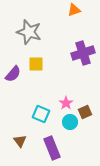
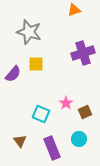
cyan circle: moved 9 px right, 17 px down
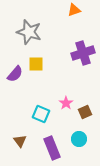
purple semicircle: moved 2 px right
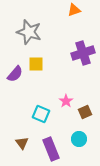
pink star: moved 2 px up
brown triangle: moved 2 px right, 2 px down
purple rectangle: moved 1 px left, 1 px down
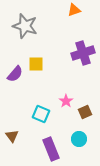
gray star: moved 4 px left, 6 px up
brown triangle: moved 10 px left, 7 px up
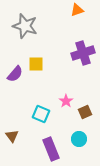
orange triangle: moved 3 px right
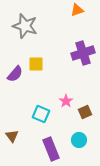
cyan circle: moved 1 px down
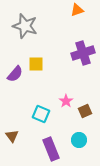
brown square: moved 1 px up
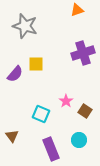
brown square: rotated 32 degrees counterclockwise
